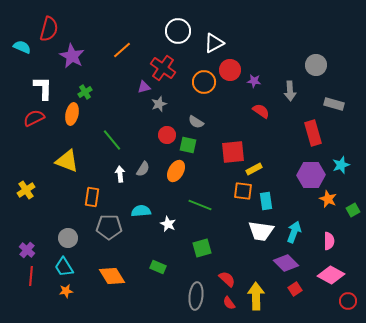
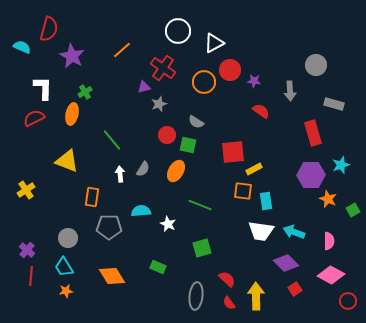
cyan arrow at (294, 232): rotated 90 degrees counterclockwise
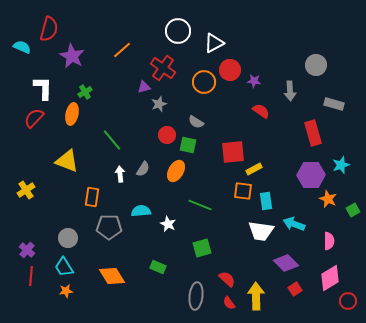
red semicircle at (34, 118): rotated 20 degrees counterclockwise
cyan arrow at (294, 232): moved 8 px up
pink diamond at (331, 275): moved 1 px left, 3 px down; rotated 60 degrees counterclockwise
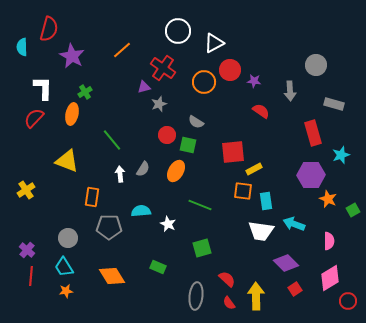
cyan semicircle at (22, 47): rotated 114 degrees counterclockwise
cyan star at (341, 165): moved 10 px up
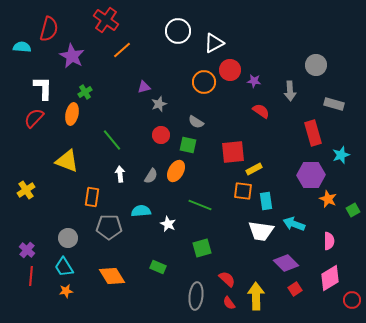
cyan semicircle at (22, 47): rotated 96 degrees clockwise
red cross at (163, 68): moved 57 px left, 48 px up
red circle at (167, 135): moved 6 px left
gray semicircle at (143, 169): moved 8 px right, 7 px down
red circle at (348, 301): moved 4 px right, 1 px up
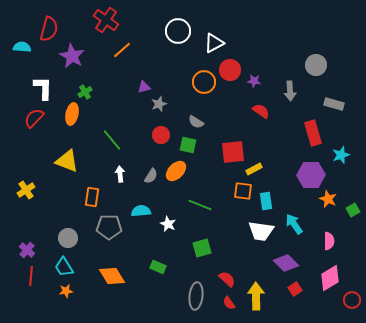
orange ellipse at (176, 171): rotated 15 degrees clockwise
cyan arrow at (294, 224): rotated 35 degrees clockwise
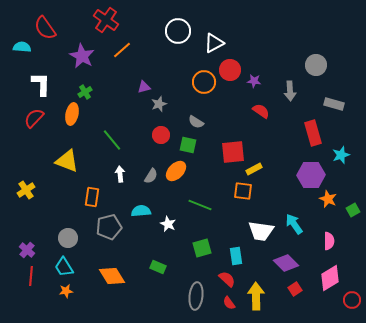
red semicircle at (49, 29): moved 4 px left, 1 px up; rotated 130 degrees clockwise
purple star at (72, 56): moved 10 px right
white L-shape at (43, 88): moved 2 px left, 4 px up
cyan rectangle at (266, 201): moved 30 px left, 55 px down
gray pentagon at (109, 227): rotated 15 degrees counterclockwise
